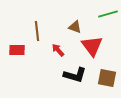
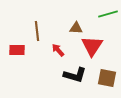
brown triangle: moved 1 px right, 1 px down; rotated 16 degrees counterclockwise
red triangle: rotated 10 degrees clockwise
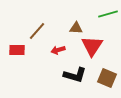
brown line: rotated 48 degrees clockwise
red arrow: rotated 64 degrees counterclockwise
brown square: rotated 12 degrees clockwise
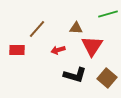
brown line: moved 2 px up
brown square: rotated 18 degrees clockwise
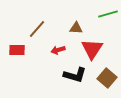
red triangle: moved 3 px down
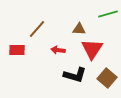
brown triangle: moved 3 px right, 1 px down
red arrow: rotated 24 degrees clockwise
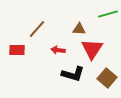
black L-shape: moved 2 px left, 1 px up
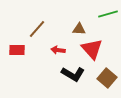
red triangle: rotated 15 degrees counterclockwise
black L-shape: rotated 15 degrees clockwise
